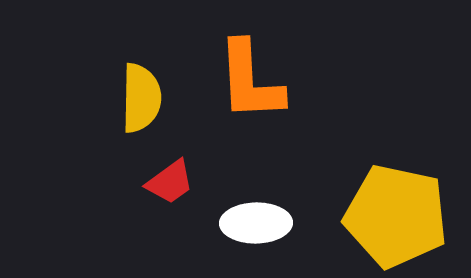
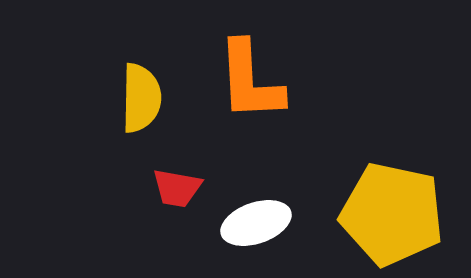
red trapezoid: moved 7 px right, 6 px down; rotated 46 degrees clockwise
yellow pentagon: moved 4 px left, 2 px up
white ellipse: rotated 18 degrees counterclockwise
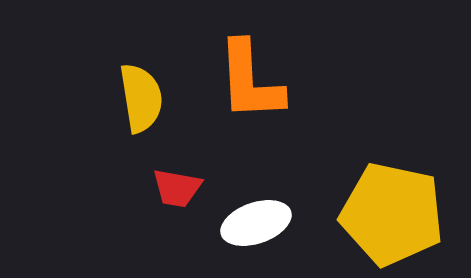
yellow semicircle: rotated 10 degrees counterclockwise
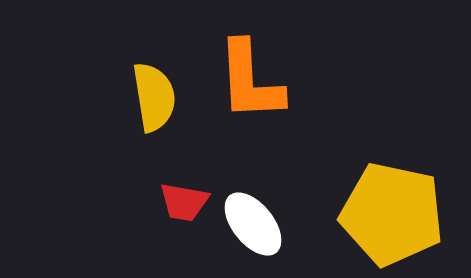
yellow semicircle: moved 13 px right, 1 px up
red trapezoid: moved 7 px right, 14 px down
white ellipse: moved 3 px left, 1 px down; rotated 70 degrees clockwise
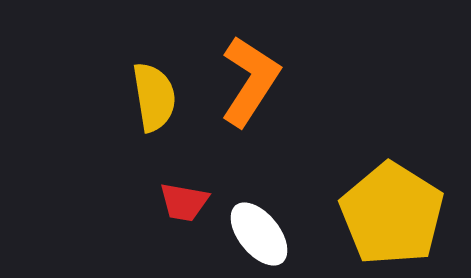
orange L-shape: rotated 144 degrees counterclockwise
yellow pentagon: rotated 20 degrees clockwise
white ellipse: moved 6 px right, 10 px down
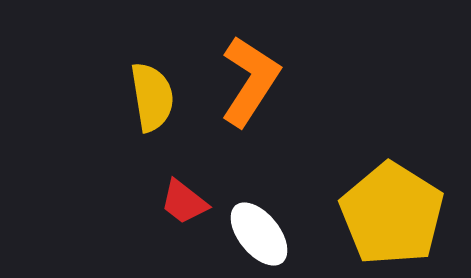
yellow semicircle: moved 2 px left
red trapezoid: rotated 28 degrees clockwise
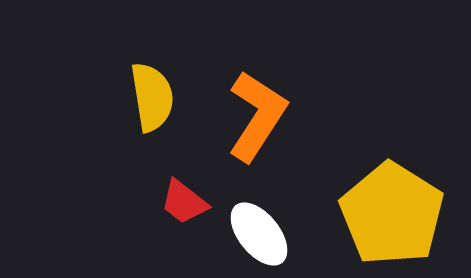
orange L-shape: moved 7 px right, 35 px down
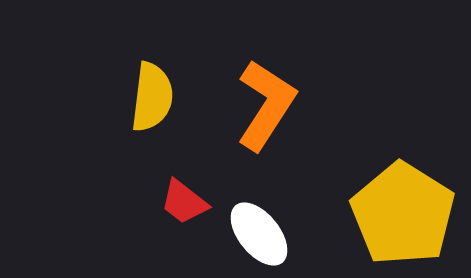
yellow semicircle: rotated 16 degrees clockwise
orange L-shape: moved 9 px right, 11 px up
yellow pentagon: moved 11 px right
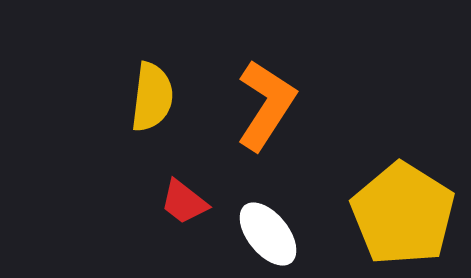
white ellipse: moved 9 px right
